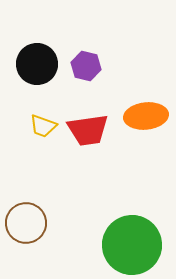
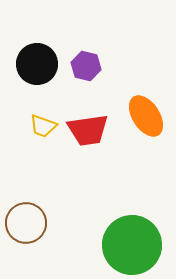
orange ellipse: rotated 63 degrees clockwise
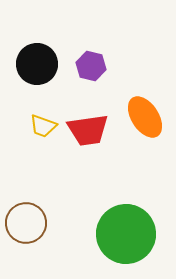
purple hexagon: moved 5 px right
orange ellipse: moved 1 px left, 1 px down
green circle: moved 6 px left, 11 px up
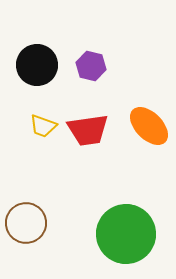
black circle: moved 1 px down
orange ellipse: moved 4 px right, 9 px down; rotated 12 degrees counterclockwise
